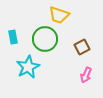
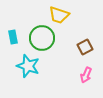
green circle: moved 3 px left, 1 px up
brown square: moved 3 px right
cyan star: moved 1 px up; rotated 25 degrees counterclockwise
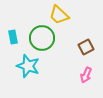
yellow trapezoid: rotated 25 degrees clockwise
brown square: moved 1 px right
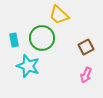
cyan rectangle: moved 1 px right, 3 px down
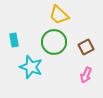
green circle: moved 12 px right, 4 px down
cyan star: moved 3 px right, 1 px down
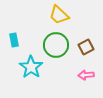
green circle: moved 2 px right, 3 px down
cyan star: rotated 15 degrees clockwise
pink arrow: rotated 63 degrees clockwise
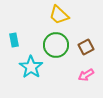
pink arrow: rotated 28 degrees counterclockwise
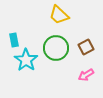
green circle: moved 3 px down
cyan star: moved 5 px left, 7 px up
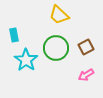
cyan rectangle: moved 5 px up
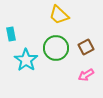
cyan rectangle: moved 3 px left, 1 px up
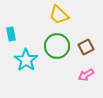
green circle: moved 1 px right, 2 px up
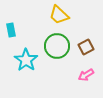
cyan rectangle: moved 4 px up
